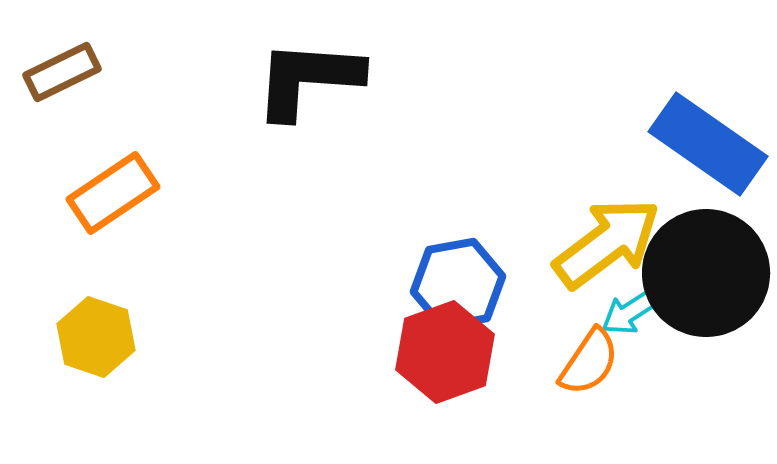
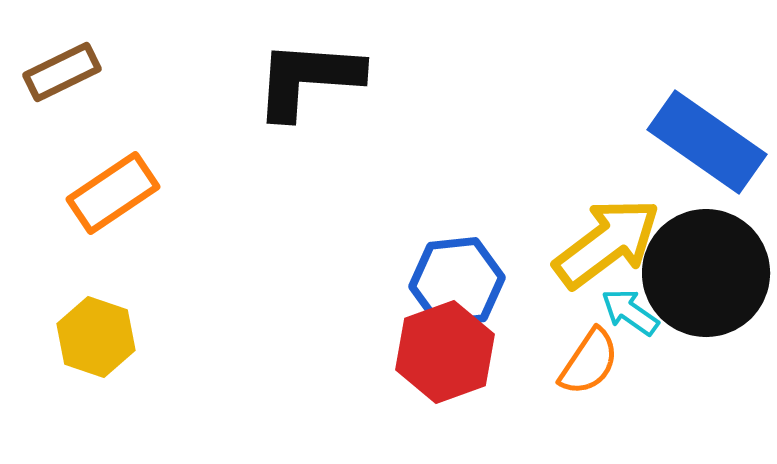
blue rectangle: moved 1 px left, 2 px up
blue hexagon: moved 1 px left, 2 px up; rotated 4 degrees clockwise
cyan arrow: rotated 68 degrees clockwise
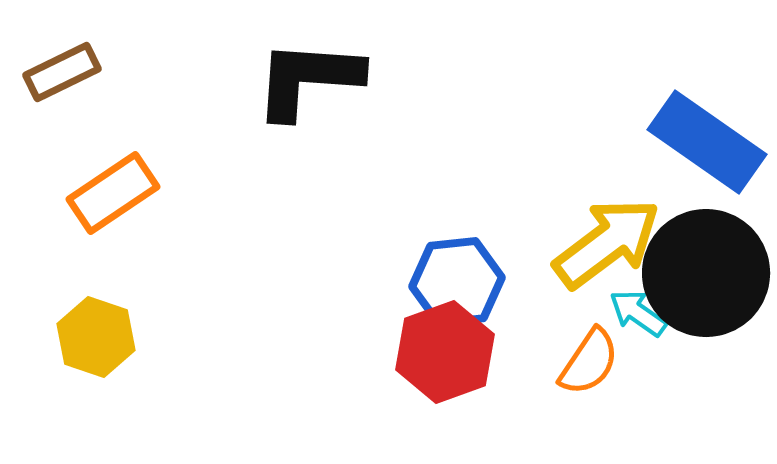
cyan arrow: moved 8 px right, 1 px down
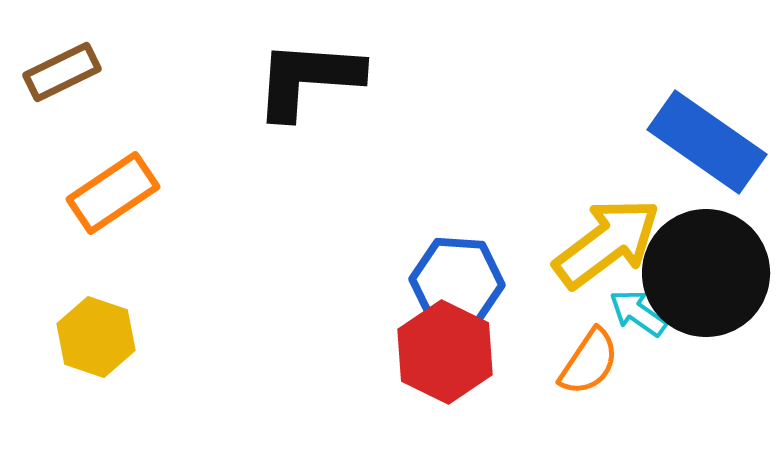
blue hexagon: rotated 10 degrees clockwise
red hexagon: rotated 14 degrees counterclockwise
